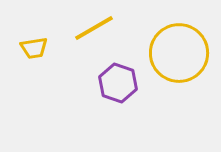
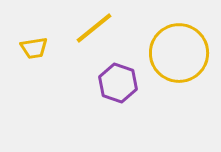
yellow line: rotated 9 degrees counterclockwise
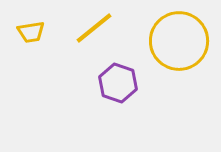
yellow trapezoid: moved 3 px left, 16 px up
yellow circle: moved 12 px up
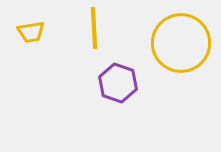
yellow line: rotated 54 degrees counterclockwise
yellow circle: moved 2 px right, 2 px down
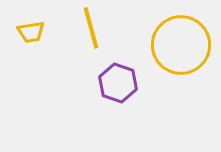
yellow line: moved 3 px left; rotated 12 degrees counterclockwise
yellow circle: moved 2 px down
